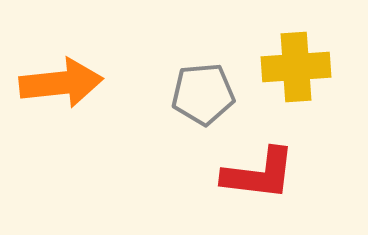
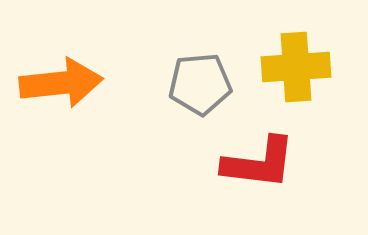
gray pentagon: moved 3 px left, 10 px up
red L-shape: moved 11 px up
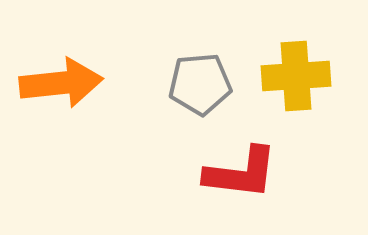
yellow cross: moved 9 px down
red L-shape: moved 18 px left, 10 px down
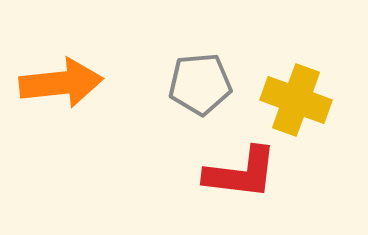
yellow cross: moved 24 px down; rotated 24 degrees clockwise
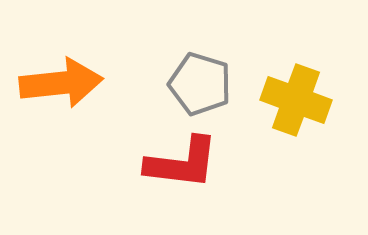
gray pentagon: rotated 22 degrees clockwise
red L-shape: moved 59 px left, 10 px up
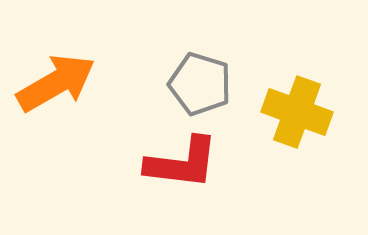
orange arrow: moved 5 px left; rotated 24 degrees counterclockwise
yellow cross: moved 1 px right, 12 px down
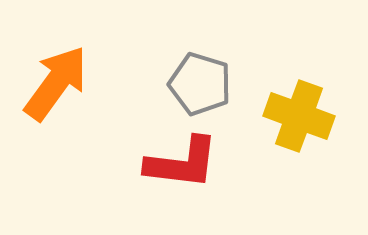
orange arrow: rotated 24 degrees counterclockwise
yellow cross: moved 2 px right, 4 px down
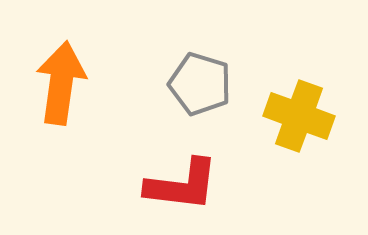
orange arrow: moved 5 px right; rotated 28 degrees counterclockwise
red L-shape: moved 22 px down
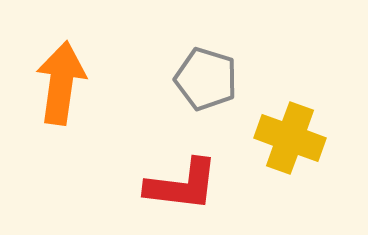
gray pentagon: moved 6 px right, 5 px up
yellow cross: moved 9 px left, 22 px down
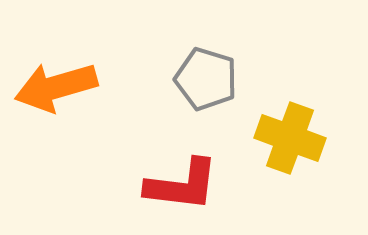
orange arrow: moved 5 px left, 4 px down; rotated 114 degrees counterclockwise
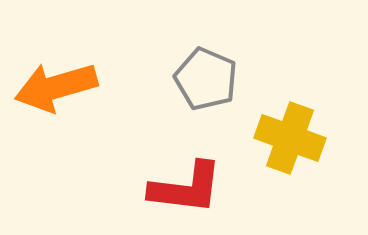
gray pentagon: rotated 6 degrees clockwise
red L-shape: moved 4 px right, 3 px down
